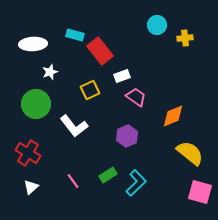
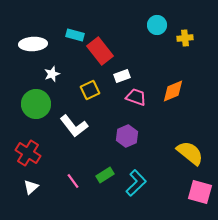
white star: moved 2 px right, 2 px down
pink trapezoid: rotated 15 degrees counterclockwise
orange diamond: moved 25 px up
green rectangle: moved 3 px left
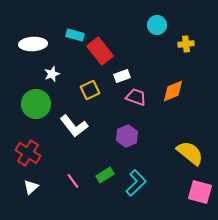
yellow cross: moved 1 px right, 6 px down
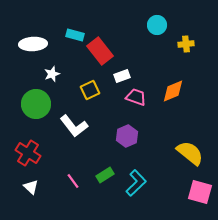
white triangle: rotated 35 degrees counterclockwise
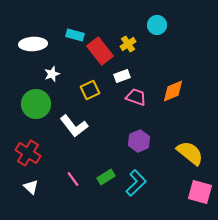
yellow cross: moved 58 px left; rotated 28 degrees counterclockwise
purple hexagon: moved 12 px right, 5 px down
green rectangle: moved 1 px right, 2 px down
pink line: moved 2 px up
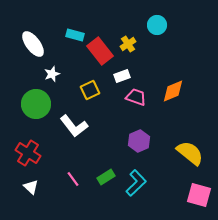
white ellipse: rotated 56 degrees clockwise
pink square: moved 1 px left, 3 px down
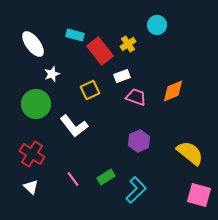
red cross: moved 4 px right, 1 px down
cyan L-shape: moved 7 px down
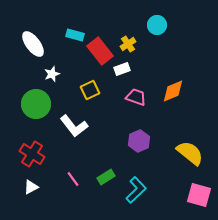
white rectangle: moved 7 px up
white triangle: rotated 49 degrees clockwise
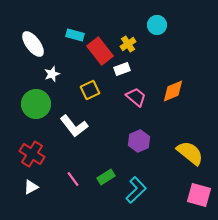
pink trapezoid: rotated 20 degrees clockwise
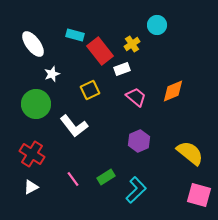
yellow cross: moved 4 px right
